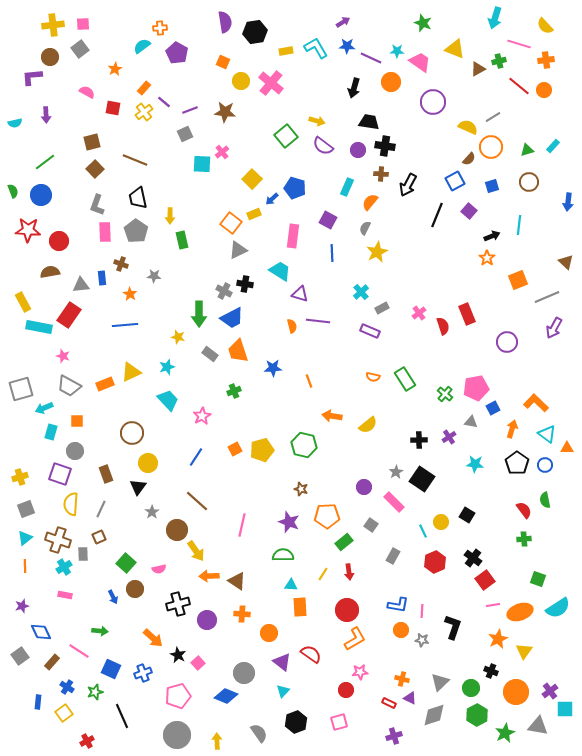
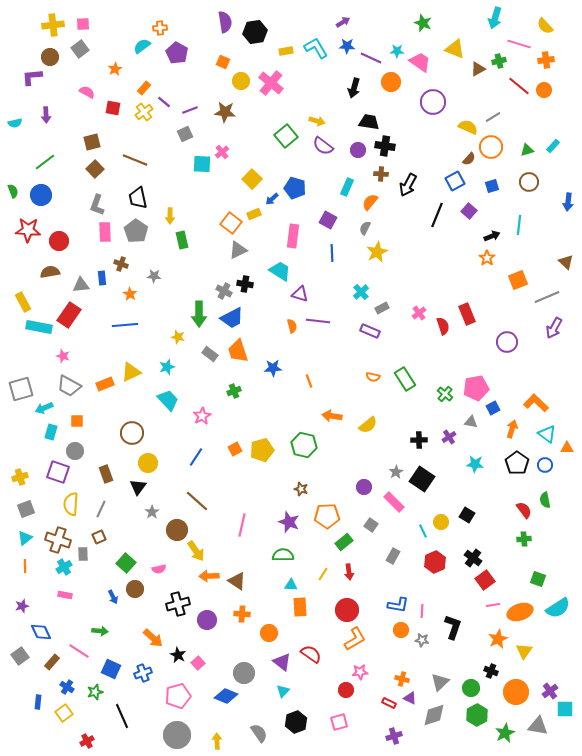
purple square at (60, 474): moved 2 px left, 2 px up
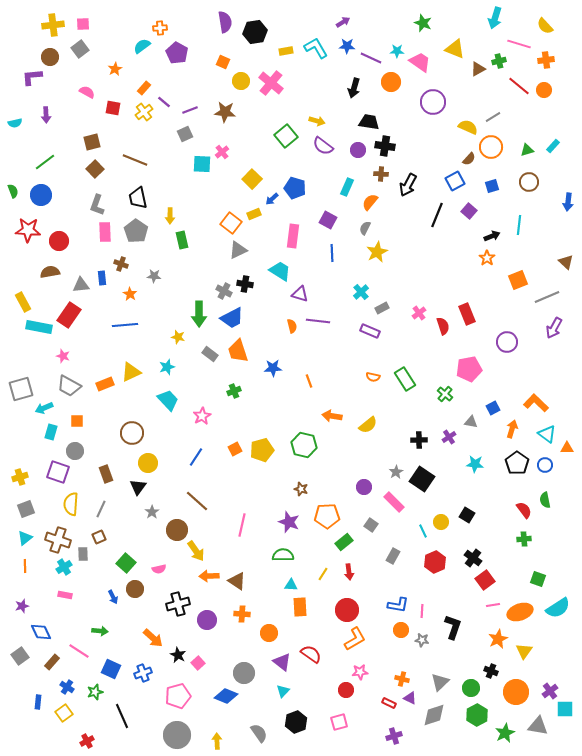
pink pentagon at (476, 388): moved 7 px left, 19 px up
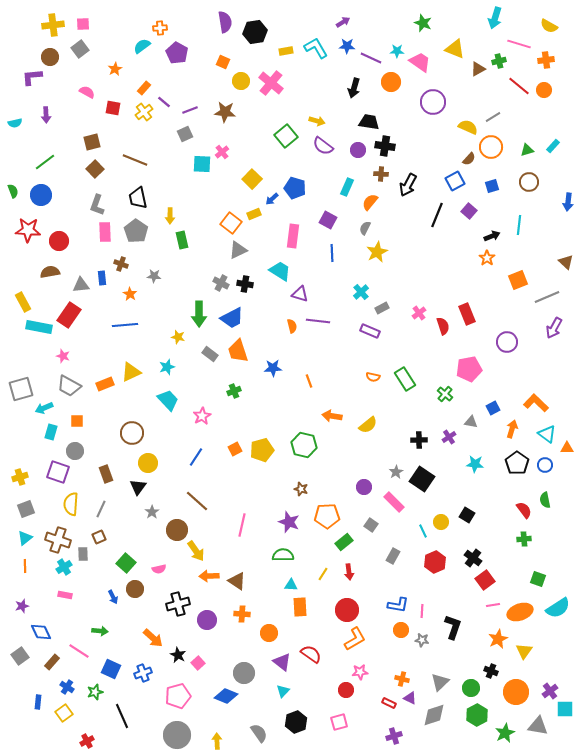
yellow semicircle at (545, 26): moved 4 px right; rotated 18 degrees counterclockwise
gray cross at (224, 291): moved 3 px left, 8 px up
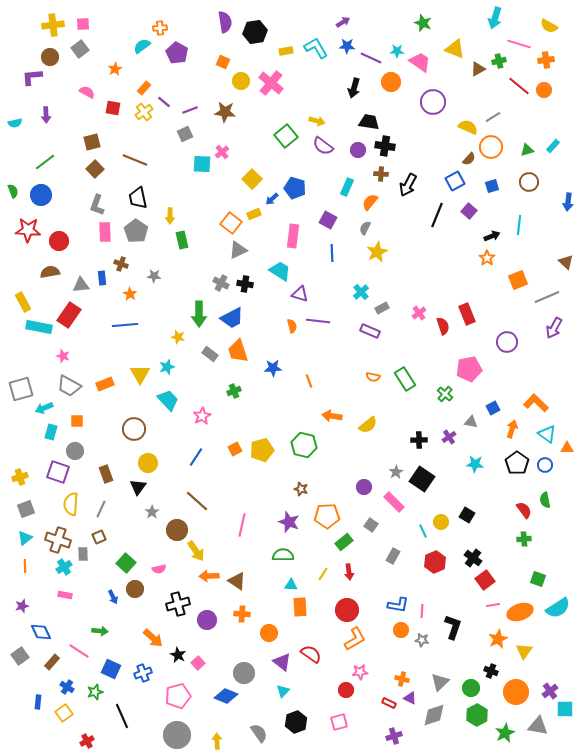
yellow triangle at (131, 372): moved 9 px right, 2 px down; rotated 35 degrees counterclockwise
brown circle at (132, 433): moved 2 px right, 4 px up
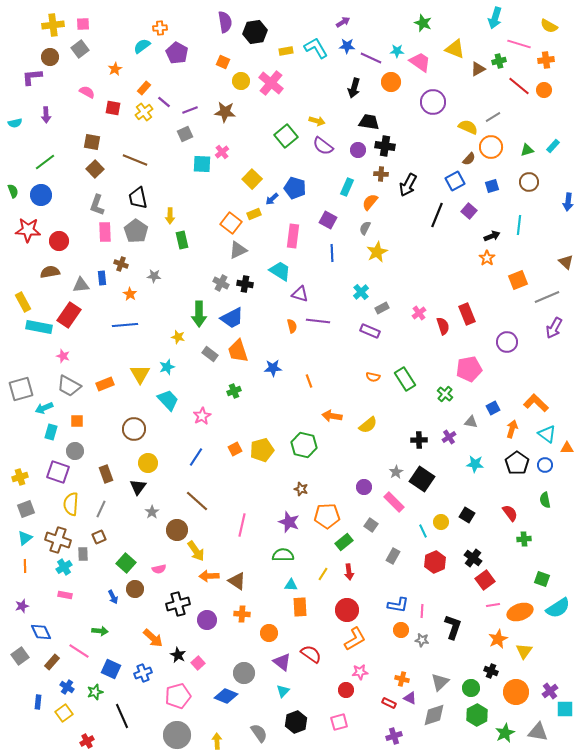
brown square at (92, 142): rotated 24 degrees clockwise
red semicircle at (524, 510): moved 14 px left, 3 px down
green square at (538, 579): moved 4 px right
gray triangle at (538, 726): moved 6 px down
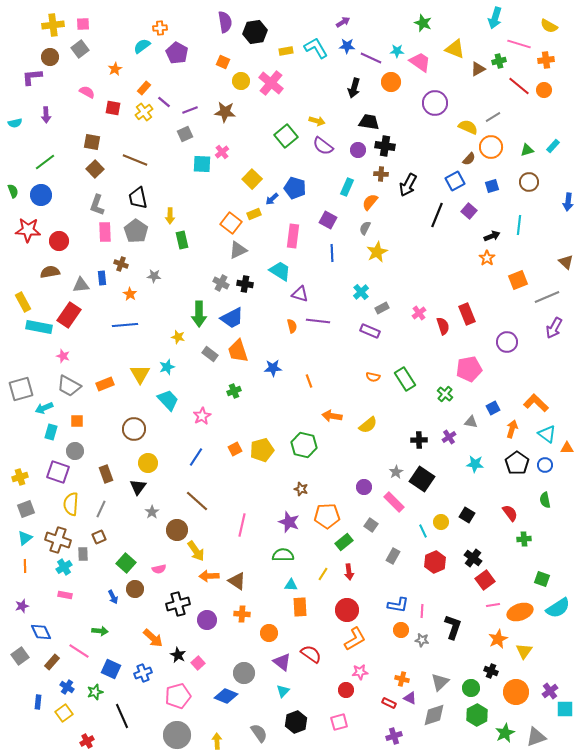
purple circle at (433, 102): moved 2 px right, 1 px down
gray triangle at (538, 732): moved 2 px left, 5 px down; rotated 30 degrees counterclockwise
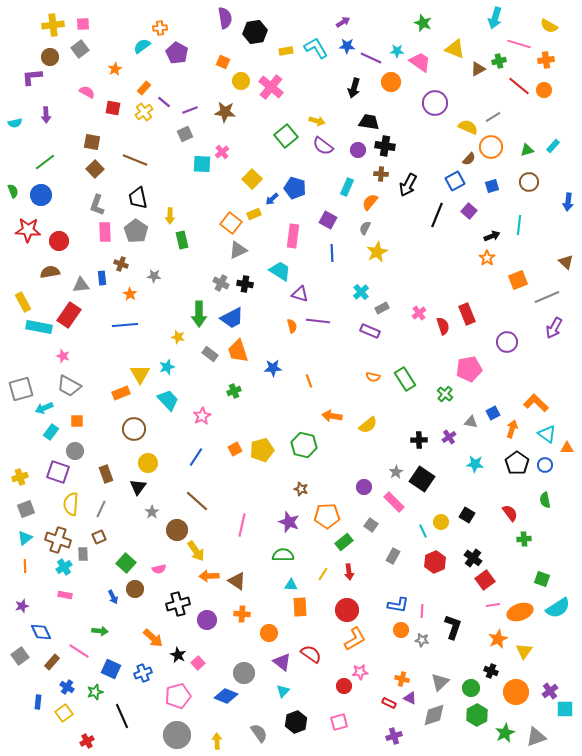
purple semicircle at (225, 22): moved 4 px up
pink cross at (271, 83): moved 4 px down
orange rectangle at (105, 384): moved 16 px right, 9 px down
blue square at (493, 408): moved 5 px down
cyan rectangle at (51, 432): rotated 21 degrees clockwise
red circle at (346, 690): moved 2 px left, 4 px up
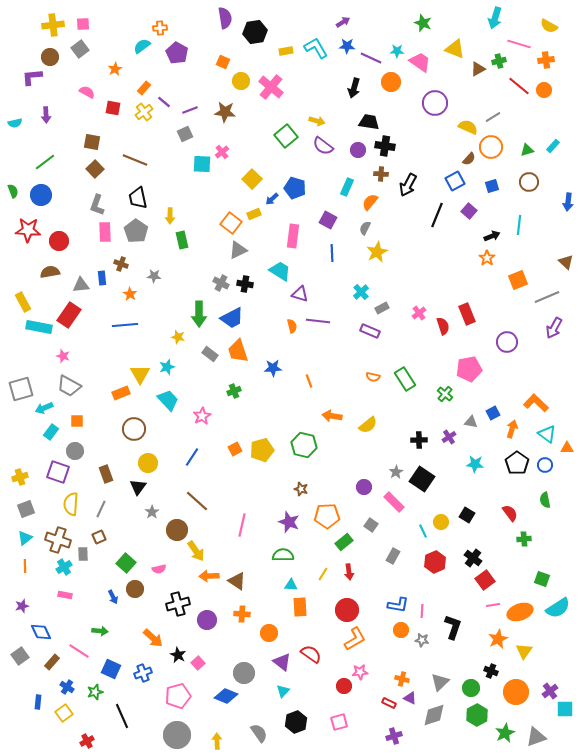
blue line at (196, 457): moved 4 px left
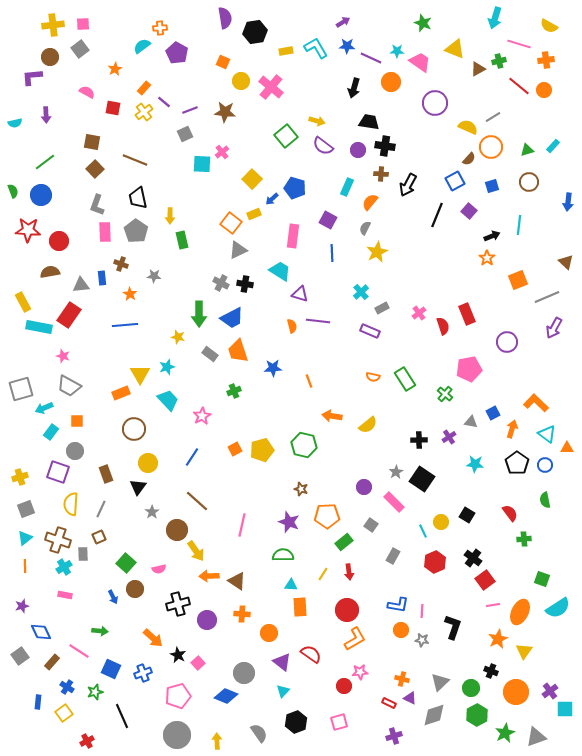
orange ellipse at (520, 612): rotated 45 degrees counterclockwise
